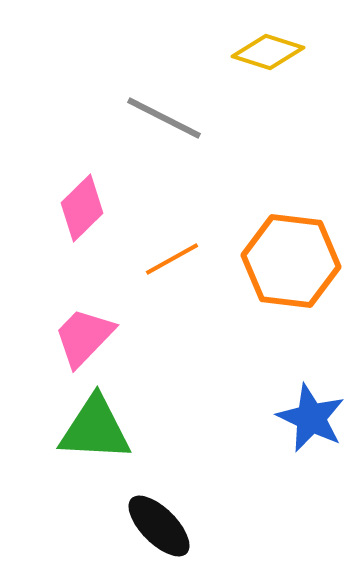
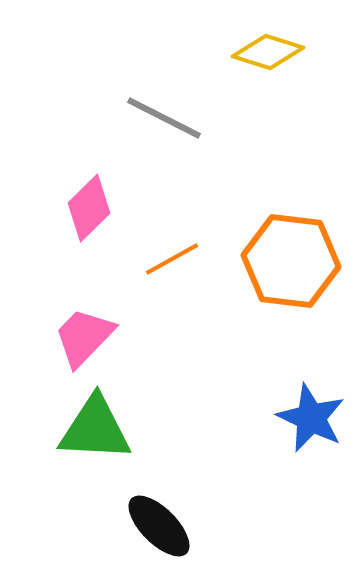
pink diamond: moved 7 px right
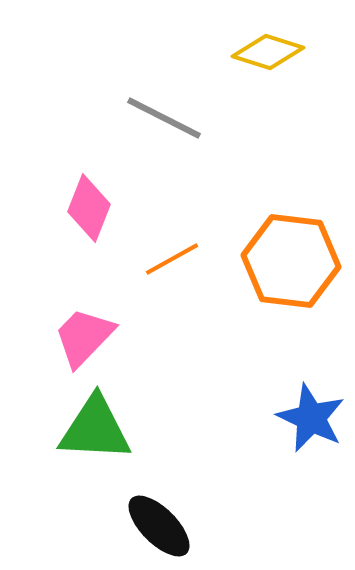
pink diamond: rotated 24 degrees counterclockwise
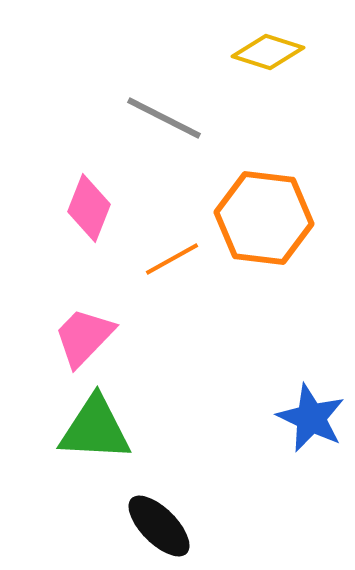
orange hexagon: moved 27 px left, 43 px up
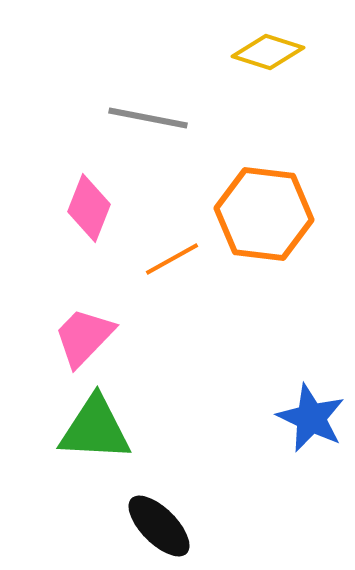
gray line: moved 16 px left; rotated 16 degrees counterclockwise
orange hexagon: moved 4 px up
